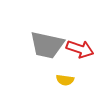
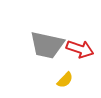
yellow semicircle: rotated 54 degrees counterclockwise
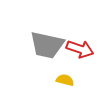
yellow semicircle: rotated 120 degrees counterclockwise
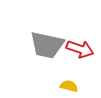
yellow semicircle: moved 4 px right, 6 px down
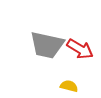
red arrow: rotated 12 degrees clockwise
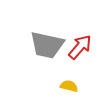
red arrow: moved 2 px up; rotated 80 degrees counterclockwise
